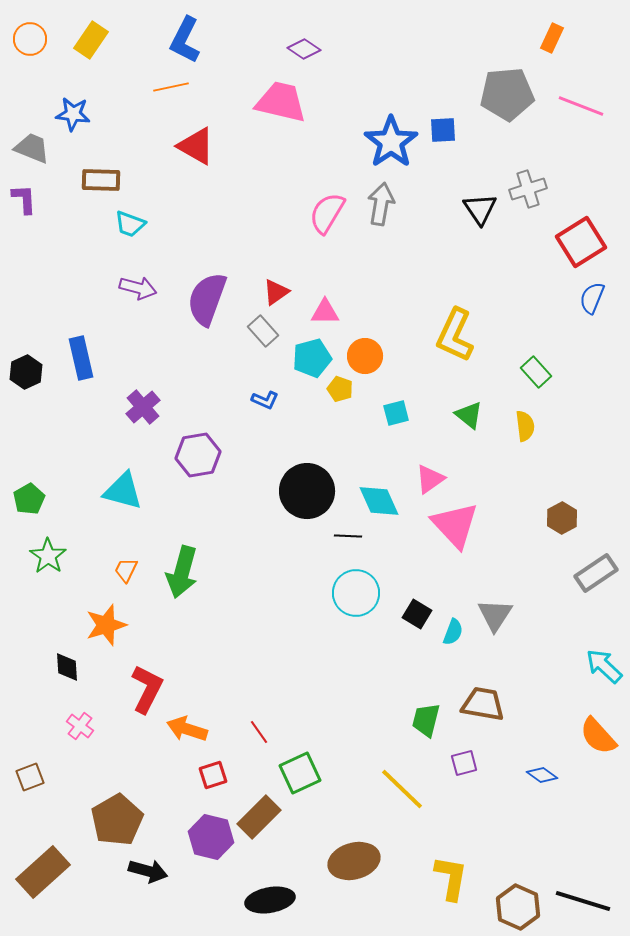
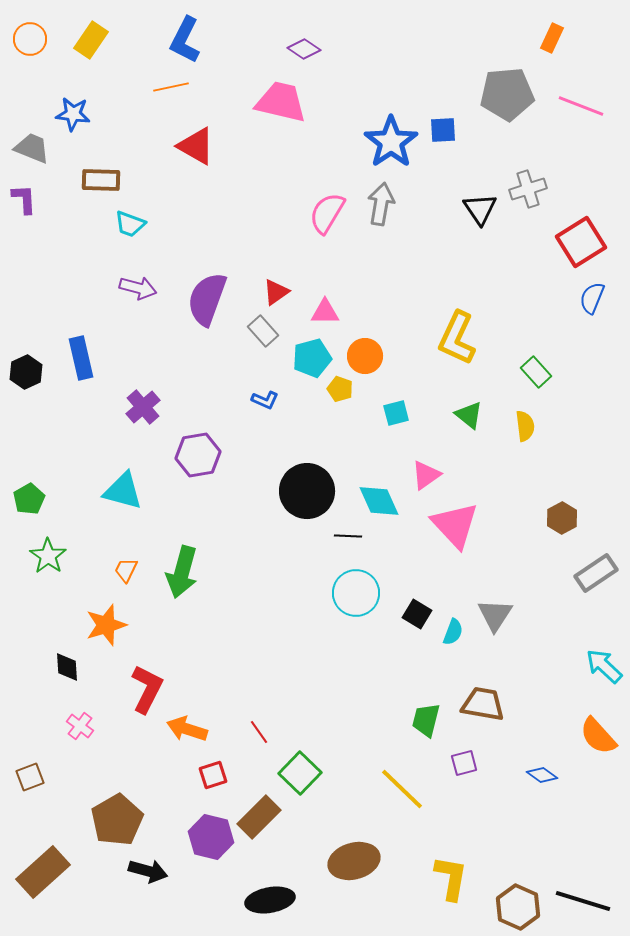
yellow L-shape at (455, 335): moved 2 px right, 3 px down
pink triangle at (430, 479): moved 4 px left, 4 px up
green square at (300, 773): rotated 21 degrees counterclockwise
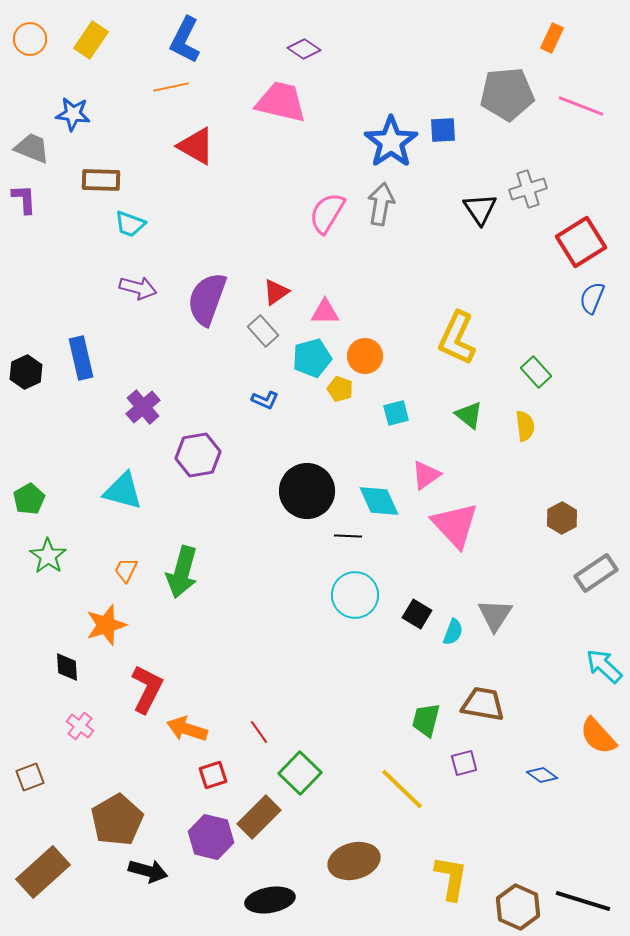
cyan circle at (356, 593): moved 1 px left, 2 px down
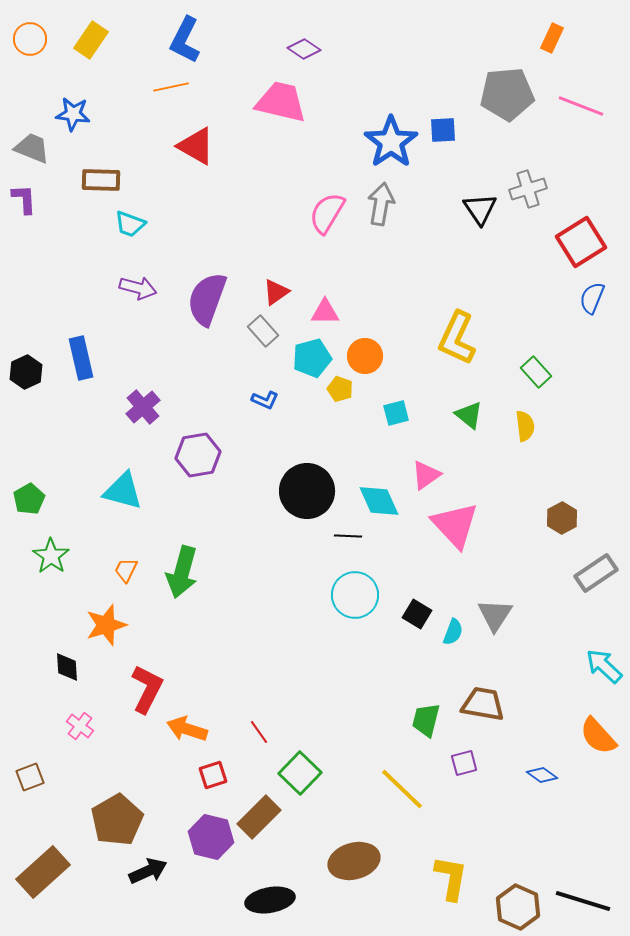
green star at (48, 556): moved 3 px right
black arrow at (148, 871): rotated 39 degrees counterclockwise
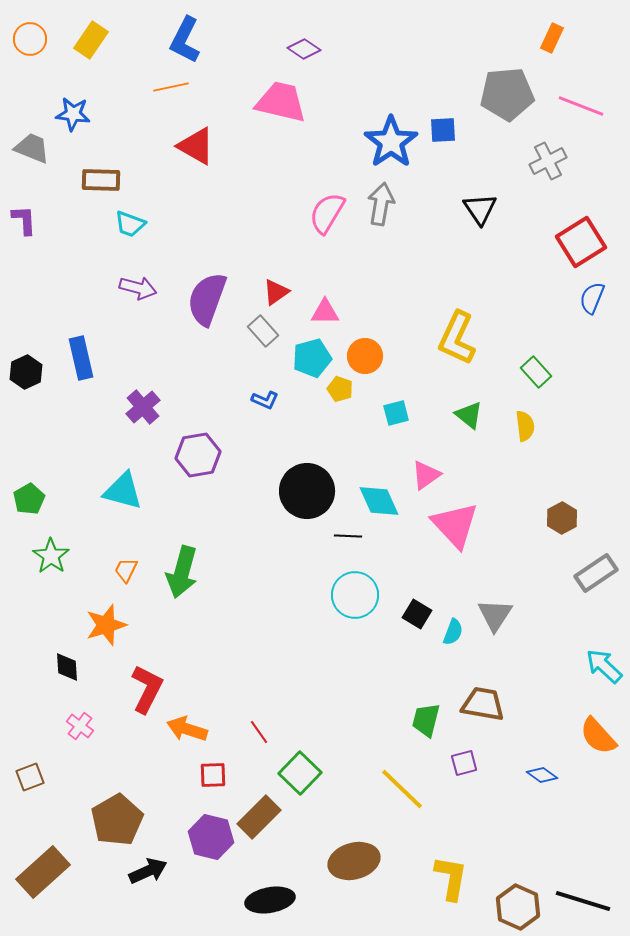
gray cross at (528, 189): moved 20 px right, 28 px up; rotated 9 degrees counterclockwise
purple L-shape at (24, 199): moved 21 px down
red square at (213, 775): rotated 16 degrees clockwise
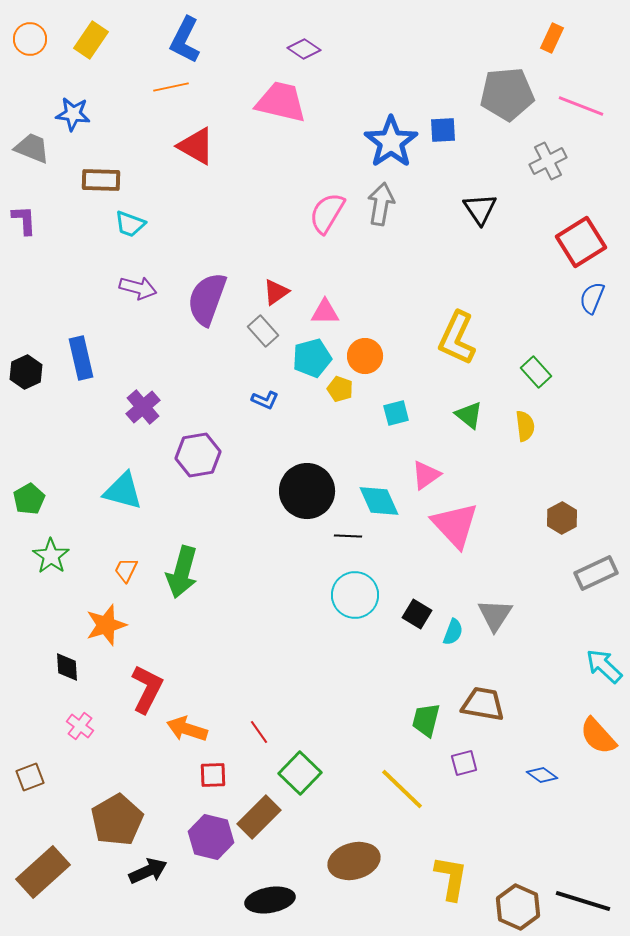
gray rectangle at (596, 573): rotated 9 degrees clockwise
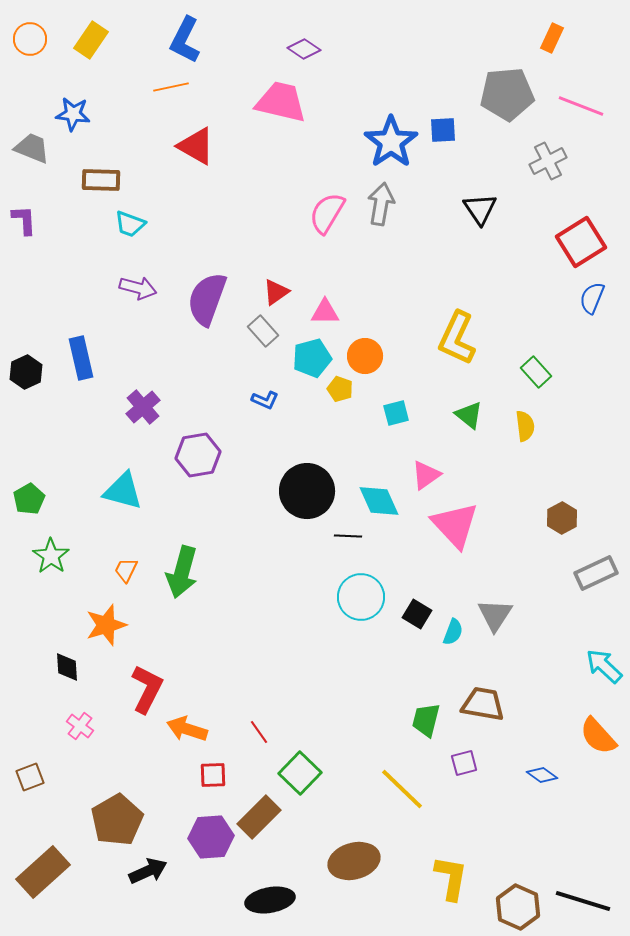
cyan circle at (355, 595): moved 6 px right, 2 px down
purple hexagon at (211, 837): rotated 18 degrees counterclockwise
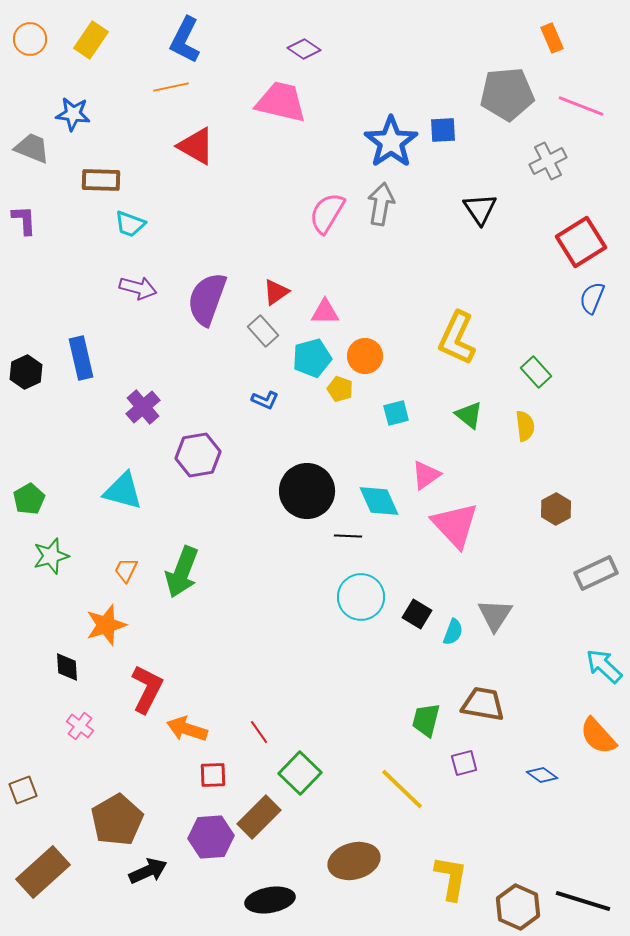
orange rectangle at (552, 38): rotated 48 degrees counterclockwise
brown hexagon at (562, 518): moved 6 px left, 9 px up
green star at (51, 556): rotated 21 degrees clockwise
green arrow at (182, 572): rotated 6 degrees clockwise
brown square at (30, 777): moved 7 px left, 13 px down
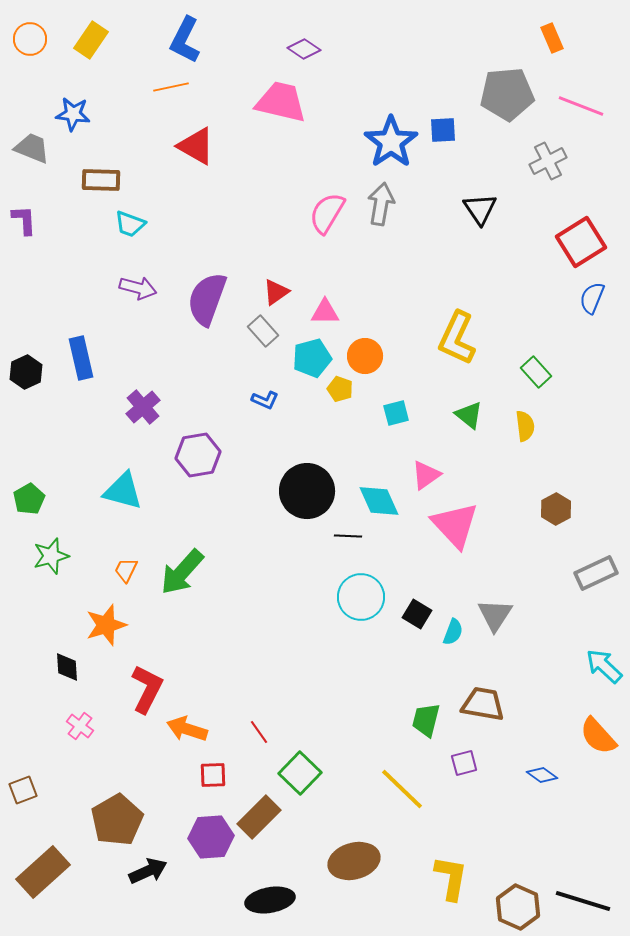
green arrow at (182, 572): rotated 21 degrees clockwise
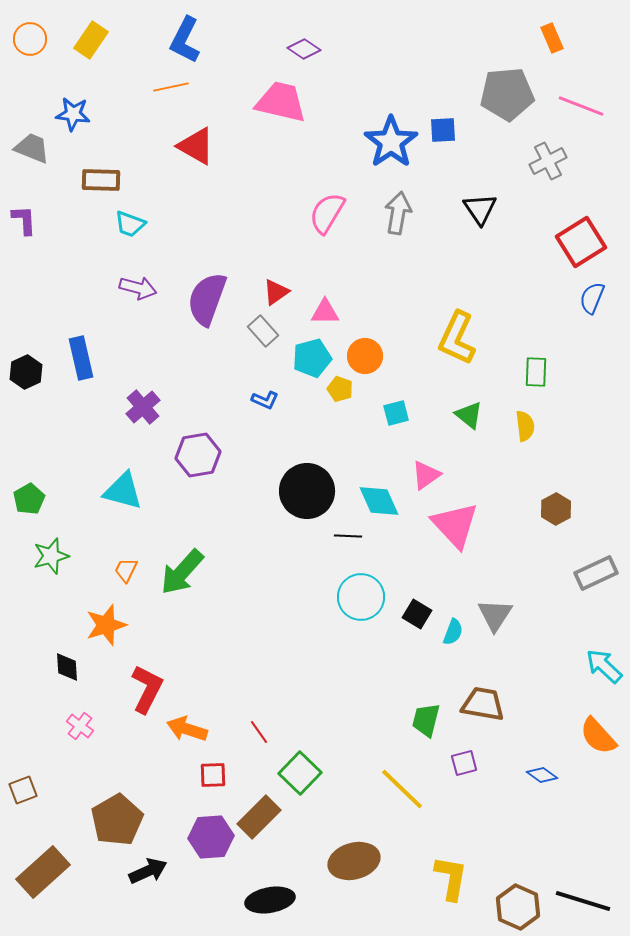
gray arrow at (381, 204): moved 17 px right, 9 px down
green rectangle at (536, 372): rotated 44 degrees clockwise
